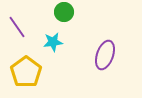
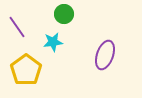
green circle: moved 2 px down
yellow pentagon: moved 2 px up
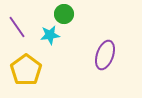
cyan star: moved 3 px left, 7 px up
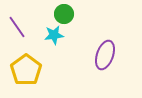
cyan star: moved 4 px right
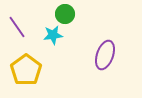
green circle: moved 1 px right
cyan star: moved 1 px left
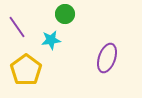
cyan star: moved 2 px left, 5 px down
purple ellipse: moved 2 px right, 3 px down
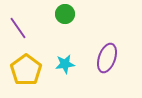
purple line: moved 1 px right, 1 px down
cyan star: moved 14 px right, 24 px down
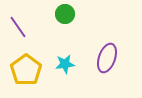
purple line: moved 1 px up
